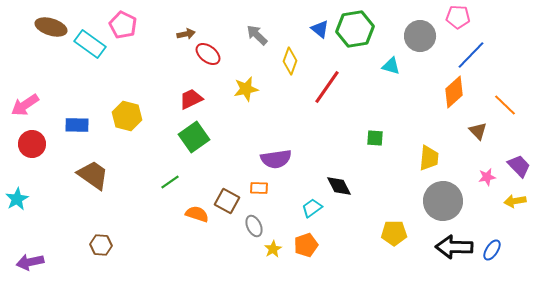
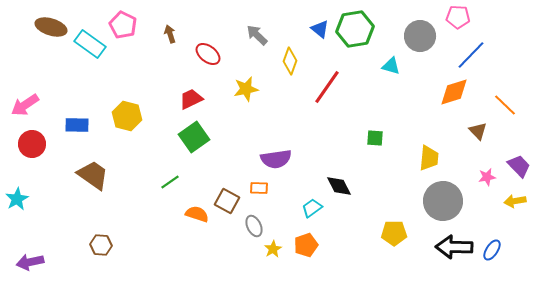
brown arrow at (186, 34): moved 16 px left; rotated 96 degrees counterclockwise
orange diamond at (454, 92): rotated 24 degrees clockwise
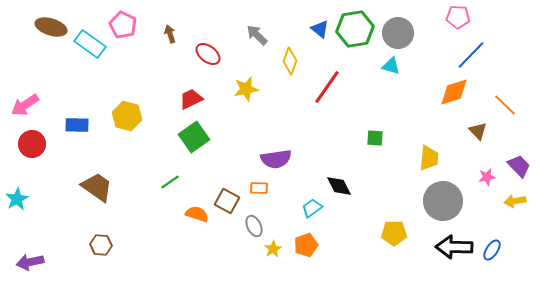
gray circle at (420, 36): moved 22 px left, 3 px up
brown trapezoid at (93, 175): moved 4 px right, 12 px down
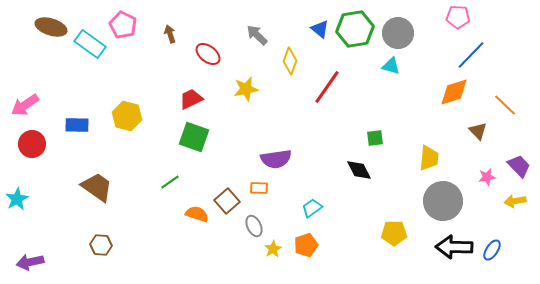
green square at (194, 137): rotated 36 degrees counterclockwise
green square at (375, 138): rotated 12 degrees counterclockwise
black diamond at (339, 186): moved 20 px right, 16 px up
brown square at (227, 201): rotated 20 degrees clockwise
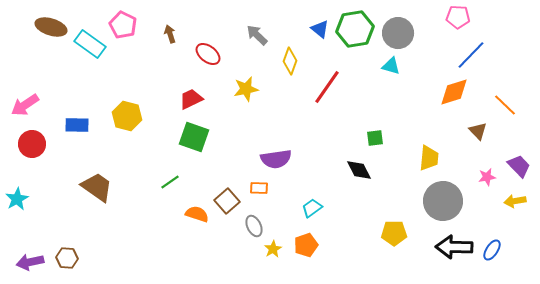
brown hexagon at (101, 245): moved 34 px left, 13 px down
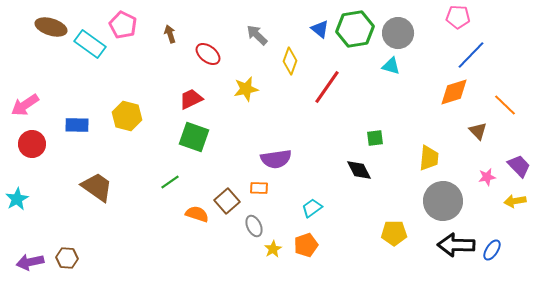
black arrow at (454, 247): moved 2 px right, 2 px up
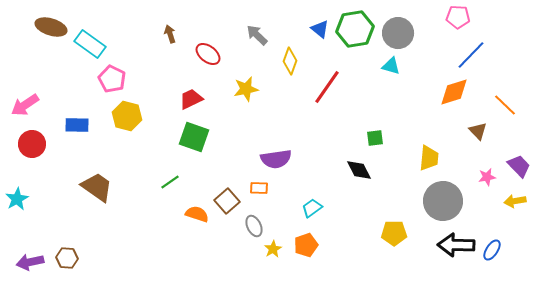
pink pentagon at (123, 25): moved 11 px left, 54 px down
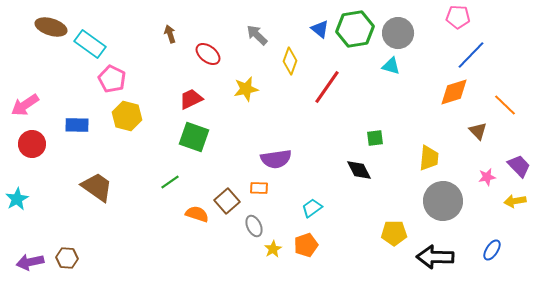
black arrow at (456, 245): moved 21 px left, 12 px down
